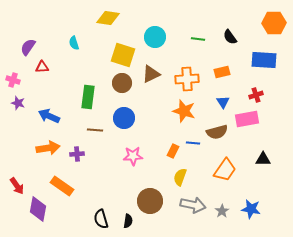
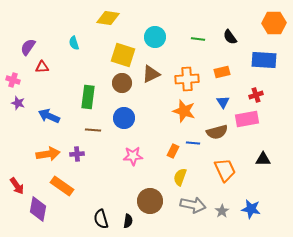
brown line at (95, 130): moved 2 px left
orange arrow at (48, 148): moved 6 px down
orange trapezoid at (225, 170): rotated 60 degrees counterclockwise
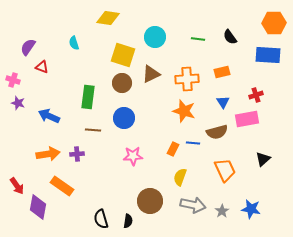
blue rectangle at (264, 60): moved 4 px right, 5 px up
red triangle at (42, 67): rotated 24 degrees clockwise
orange rectangle at (173, 151): moved 2 px up
black triangle at (263, 159): rotated 42 degrees counterclockwise
purple diamond at (38, 209): moved 2 px up
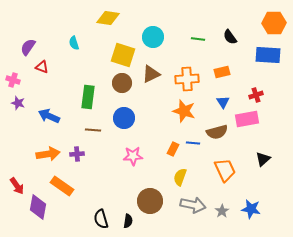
cyan circle at (155, 37): moved 2 px left
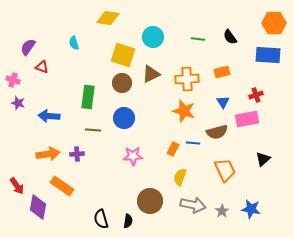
blue arrow at (49, 116): rotated 20 degrees counterclockwise
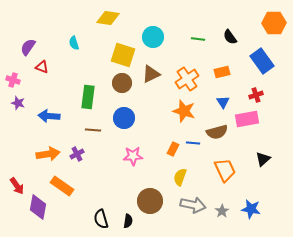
blue rectangle at (268, 55): moved 6 px left, 6 px down; rotated 50 degrees clockwise
orange cross at (187, 79): rotated 30 degrees counterclockwise
purple cross at (77, 154): rotated 24 degrees counterclockwise
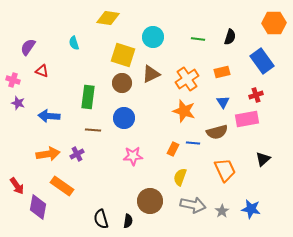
black semicircle at (230, 37): rotated 126 degrees counterclockwise
red triangle at (42, 67): moved 4 px down
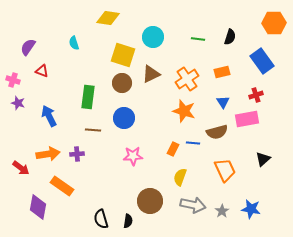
blue arrow at (49, 116): rotated 60 degrees clockwise
purple cross at (77, 154): rotated 24 degrees clockwise
red arrow at (17, 186): moved 4 px right, 18 px up; rotated 18 degrees counterclockwise
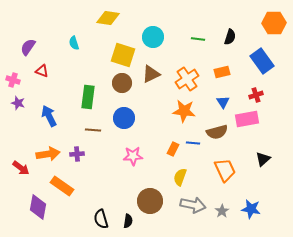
orange star at (184, 111): rotated 10 degrees counterclockwise
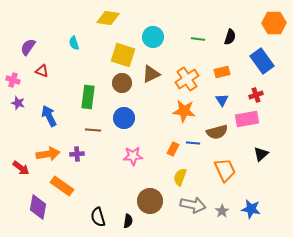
blue triangle at (223, 102): moved 1 px left, 2 px up
black triangle at (263, 159): moved 2 px left, 5 px up
black semicircle at (101, 219): moved 3 px left, 2 px up
